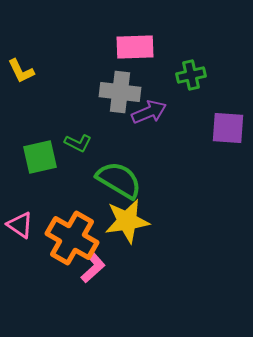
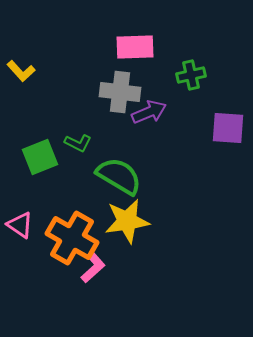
yellow L-shape: rotated 16 degrees counterclockwise
green square: rotated 9 degrees counterclockwise
green semicircle: moved 4 px up
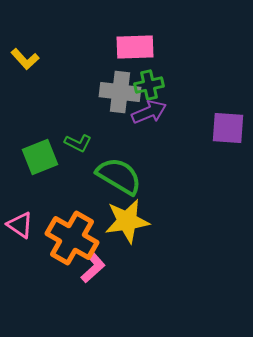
yellow L-shape: moved 4 px right, 12 px up
green cross: moved 42 px left, 10 px down
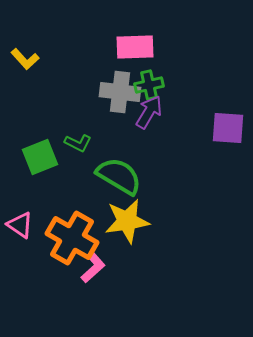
purple arrow: rotated 36 degrees counterclockwise
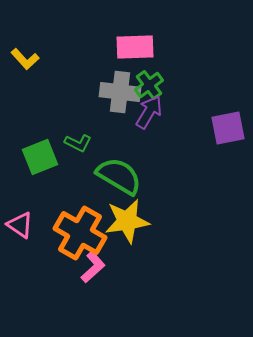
green cross: rotated 24 degrees counterclockwise
purple square: rotated 15 degrees counterclockwise
orange cross: moved 8 px right, 5 px up
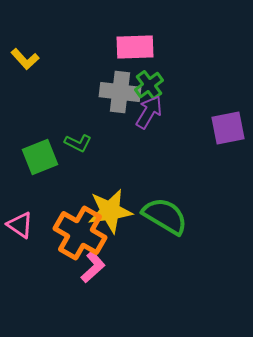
green semicircle: moved 46 px right, 40 px down
yellow star: moved 17 px left, 10 px up
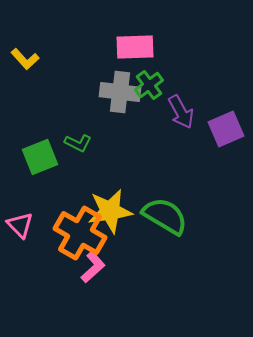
purple arrow: moved 32 px right; rotated 120 degrees clockwise
purple square: moved 2 px left, 1 px down; rotated 12 degrees counterclockwise
pink triangle: rotated 12 degrees clockwise
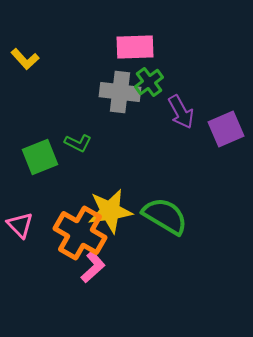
green cross: moved 3 px up
